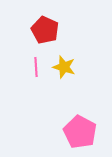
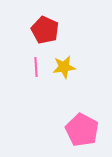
yellow star: rotated 25 degrees counterclockwise
pink pentagon: moved 2 px right, 2 px up
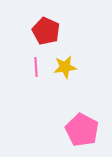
red pentagon: moved 1 px right, 1 px down
yellow star: moved 1 px right
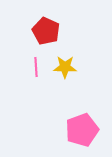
yellow star: rotated 10 degrees clockwise
pink pentagon: rotated 24 degrees clockwise
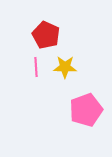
red pentagon: moved 4 px down
pink pentagon: moved 4 px right, 20 px up
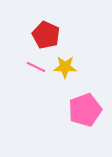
pink line: rotated 60 degrees counterclockwise
pink pentagon: moved 1 px left
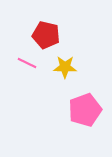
red pentagon: rotated 12 degrees counterclockwise
pink line: moved 9 px left, 4 px up
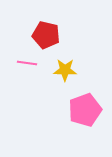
pink line: rotated 18 degrees counterclockwise
yellow star: moved 3 px down
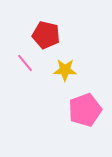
pink line: moved 2 px left; rotated 42 degrees clockwise
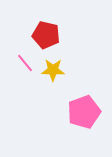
yellow star: moved 12 px left
pink pentagon: moved 1 px left, 2 px down
